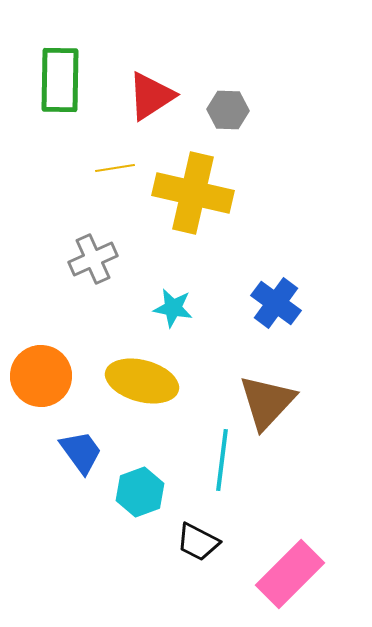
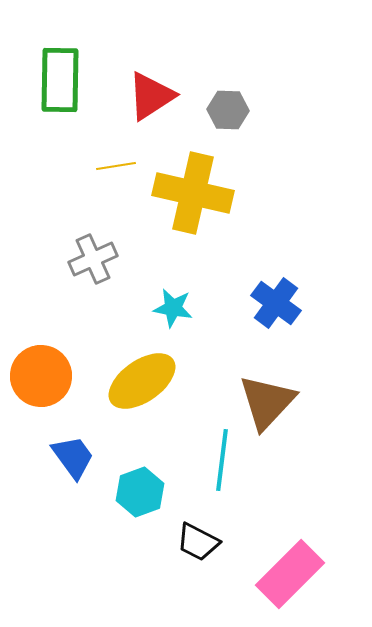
yellow line: moved 1 px right, 2 px up
yellow ellipse: rotated 50 degrees counterclockwise
blue trapezoid: moved 8 px left, 5 px down
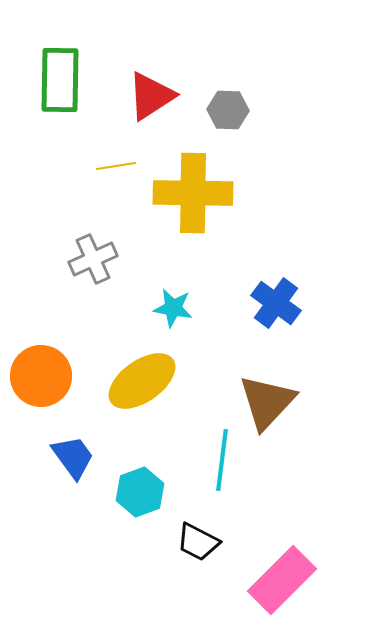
yellow cross: rotated 12 degrees counterclockwise
pink rectangle: moved 8 px left, 6 px down
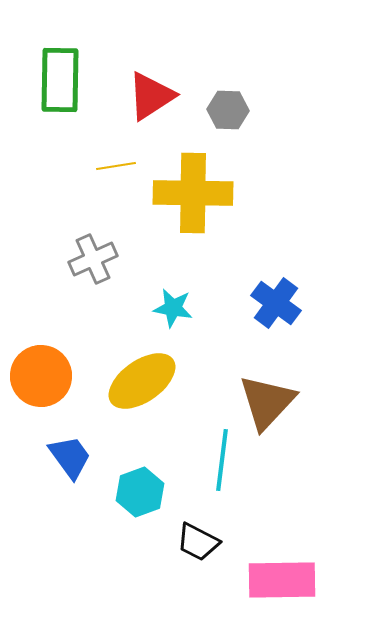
blue trapezoid: moved 3 px left
pink rectangle: rotated 44 degrees clockwise
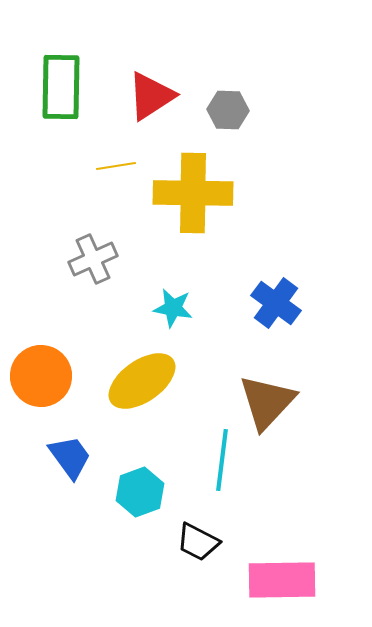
green rectangle: moved 1 px right, 7 px down
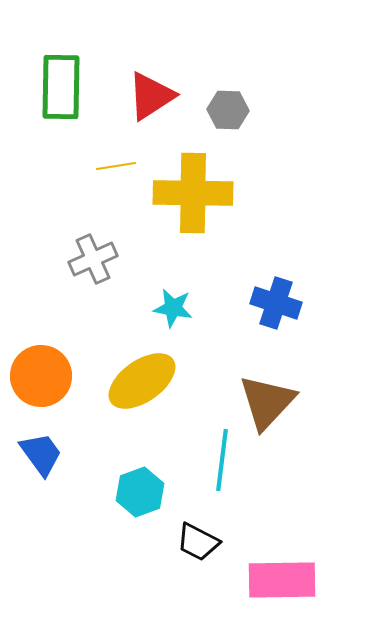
blue cross: rotated 18 degrees counterclockwise
blue trapezoid: moved 29 px left, 3 px up
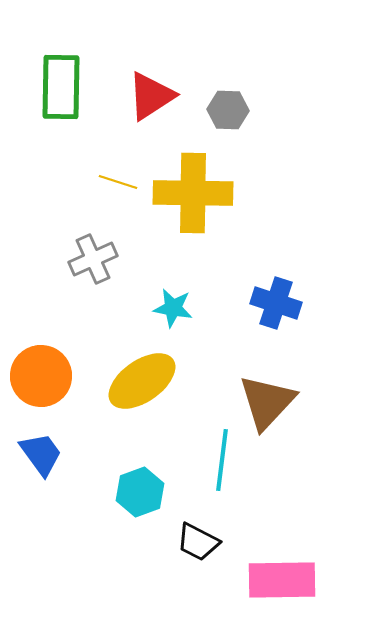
yellow line: moved 2 px right, 16 px down; rotated 27 degrees clockwise
